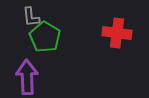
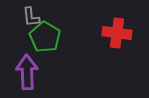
purple arrow: moved 5 px up
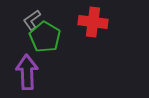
gray L-shape: moved 1 px right, 3 px down; rotated 60 degrees clockwise
red cross: moved 24 px left, 11 px up
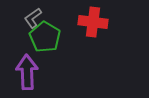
gray L-shape: moved 1 px right, 2 px up
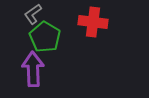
gray L-shape: moved 4 px up
purple arrow: moved 6 px right, 3 px up
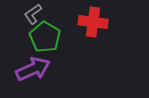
purple arrow: rotated 68 degrees clockwise
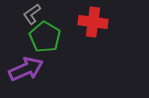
gray L-shape: moved 1 px left
purple arrow: moved 7 px left
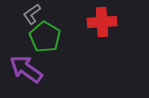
red cross: moved 9 px right; rotated 12 degrees counterclockwise
purple arrow: rotated 120 degrees counterclockwise
